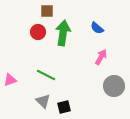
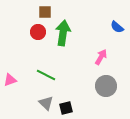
brown square: moved 2 px left, 1 px down
blue semicircle: moved 20 px right, 1 px up
gray circle: moved 8 px left
gray triangle: moved 3 px right, 2 px down
black square: moved 2 px right, 1 px down
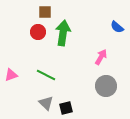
pink triangle: moved 1 px right, 5 px up
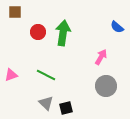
brown square: moved 30 px left
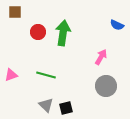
blue semicircle: moved 2 px up; rotated 16 degrees counterclockwise
green line: rotated 12 degrees counterclockwise
gray triangle: moved 2 px down
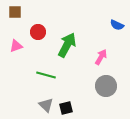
green arrow: moved 4 px right, 12 px down; rotated 20 degrees clockwise
pink triangle: moved 5 px right, 29 px up
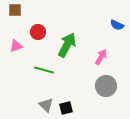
brown square: moved 2 px up
green line: moved 2 px left, 5 px up
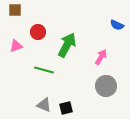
gray triangle: moved 2 px left; rotated 21 degrees counterclockwise
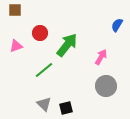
blue semicircle: rotated 96 degrees clockwise
red circle: moved 2 px right, 1 px down
green arrow: rotated 10 degrees clockwise
green line: rotated 54 degrees counterclockwise
gray triangle: moved 1 px up; rotated 21 degrees clockwise
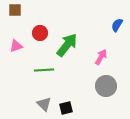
green line: rotated 36 degrees clockwise
